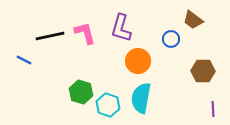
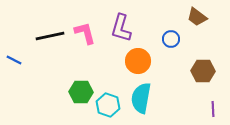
brown trapezoid: moved 4 px right, 3 px up
blue line: moved 10 px left
green hexagon: rotated 15 degrees counterclockwise
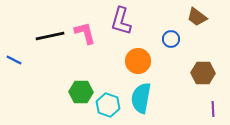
purple L-shape: moved 7 px up
brown hexagon: moved 2 px down
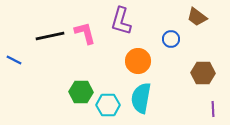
cyan hexagon: rotated 20 degrees counterclockwise
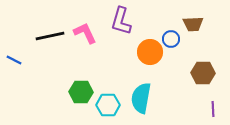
brown trapezoid: moved 4 px left, 7 px down; rotated 40 degrees counterclockwise
pink L-shape: rotated 10 degrees counterclockwise
orange circle: moved 12 px right, 9 px up
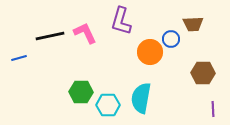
blue line: moved 5 px right, 2 px up; rotated 42 degrees counterclockwise
